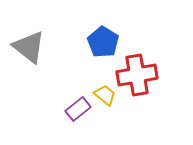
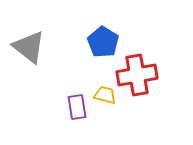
yellow trapezoid: rotated 25 degrees counterclockwise
purple rectangle: moved 1 px left, 2 px up; rotated 60 degrees counterclockwise
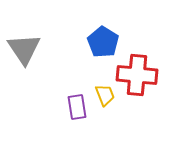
gray triangle: moved 5 px left, 2 px down; rotated 18 degrees clockwise
red cross: rotated 15 degrees clockwise
yellow trapezoid: rotated 55 degrees clockwise
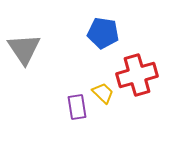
blue pentagon: moved 9 px up; rotated 24 degrees counterclockwise
red cross: rotated 21 degrees counterclockwise
yellow trapezoid: moved 2 px left, 2 px up; rotated 25 degrees counterclockwise
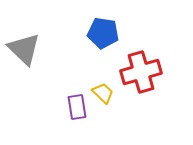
gray triangle: rotated 12 degrees counterclockwise
red cross: moved 4 px right, 3 px up
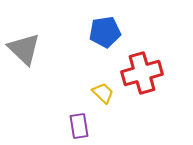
blue pentagon: moved 2 px right, 1 px up; rotated 16 degrees counterclockwise
red cross: moved 1 px right, 1 px down
purple rectangle: moved 2 px right, 19 px down
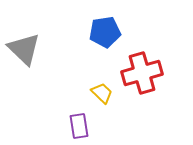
yellow trapezoid: moved 1 px left
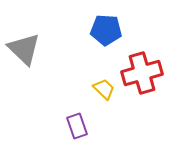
blue pentagon: moved 1 px right, 2 px up; rotated 12 degrees clockwise
yellow trapezoid: moved 2 px right, 4 px up
purple rectangle: moved 2 px left; rotated 10 degrees counterclockwise
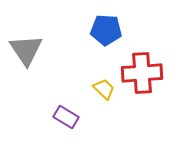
gray triangle: moved 2 px right, 1 px down; rotated 12 degrees clockwise
red cross: rotated 12 degrees clockwise
purple rectangle: moved 11 px left, 9 px up; rotated 40 degrees counterclockwise
